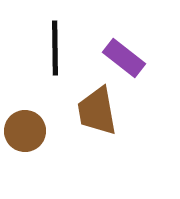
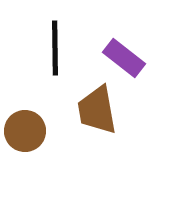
brown trapezoid: moved 1 px up
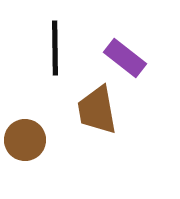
purple rectangle: moved 1 px right
brown circle: moved 9 px down
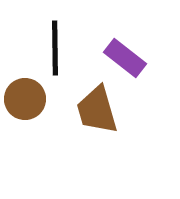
brown trapezoid: rotated 6 degrees counterclockwise
brown circle: moved 41 px up
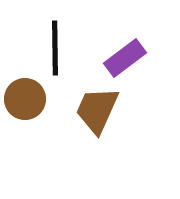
purple rectangle: rotated 75 degrees counterclockwise
brown trapezoid: rotated 40 degrees clockwise
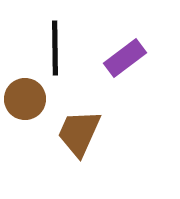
brown trapezoid: moved 18 px left, 23 px down
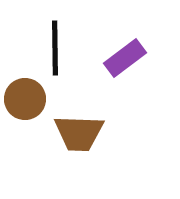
brown trapezoid: rotated 112 degrees counterclockwise
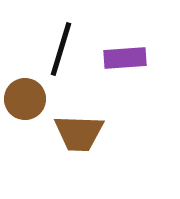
black line: moved 6 px right, 1 px down; rotated 18 degrees clockwise
purple rectangle: rotated 33 degrees clockwise
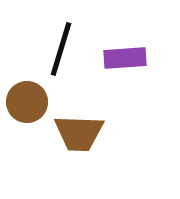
brown circle: moved 2 px right, 3 px down
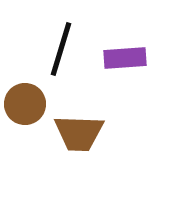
brown circle: moved 2 px left, 2 px down
